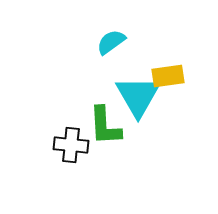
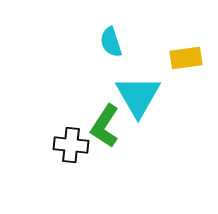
cyan semicircle: rotated 72 degrees counterclockwise
yellow rectangle: moved 18 px right, 18 px up
green L-shape: rotated 36 degrees clockwise
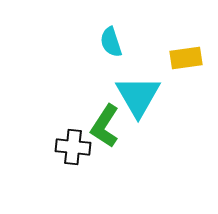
black cross: moved 2 px right, 2 px down
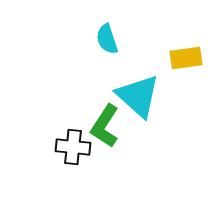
cyan semicircle: moved 4 px left, 3 px up
cyan triangle: rotated 18 degrees counterclockwise
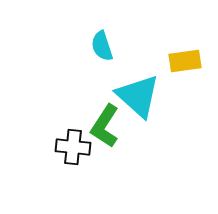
cyan semicircle: moved 5 px left, 7 px down
yellow rectangle: moved 1 px left, 3 px down
